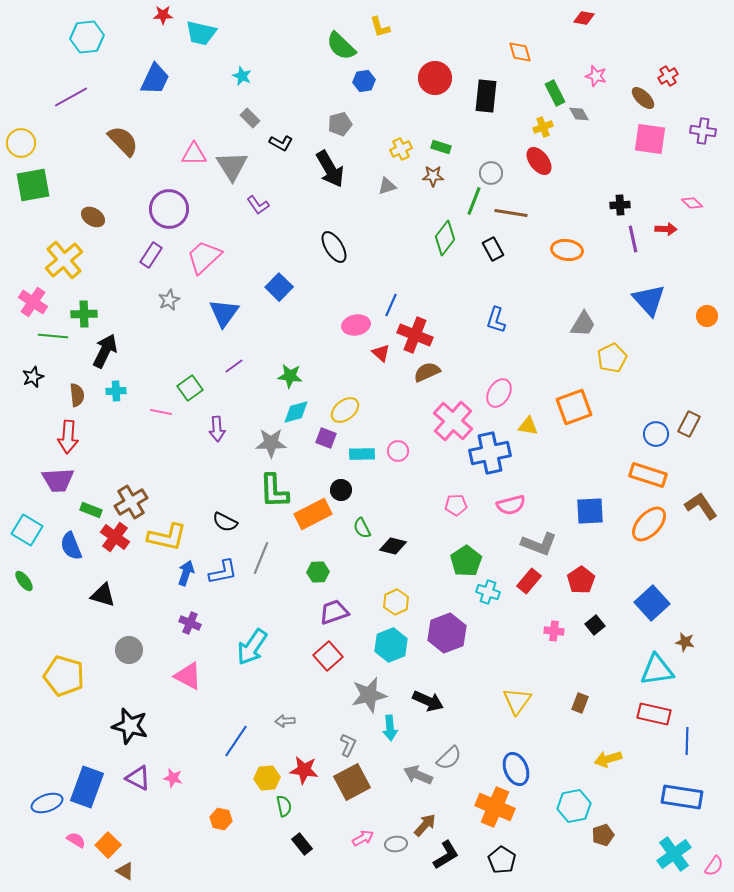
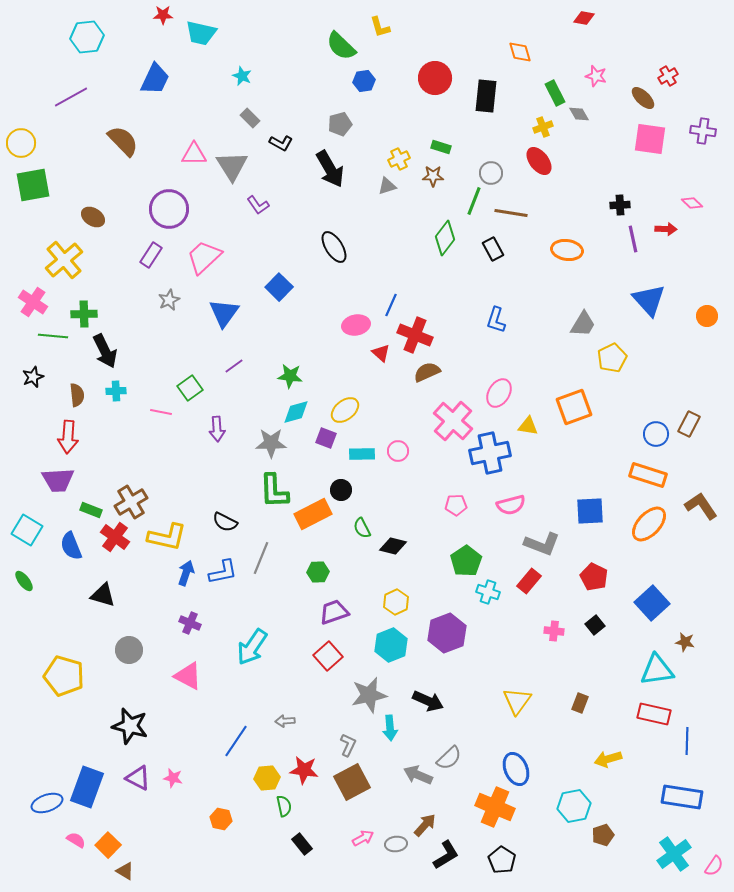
yellow cross at (401, 149): moved 2 px left, 10 px down
black arrow at (105, 351): rotated 128 degrees clockwise
gray L-shape at (539, 544): moved 3 px right
red pentagon at (581, 580): moved 13 px right, 3 px up; rotated 12 degrees counterclockwise
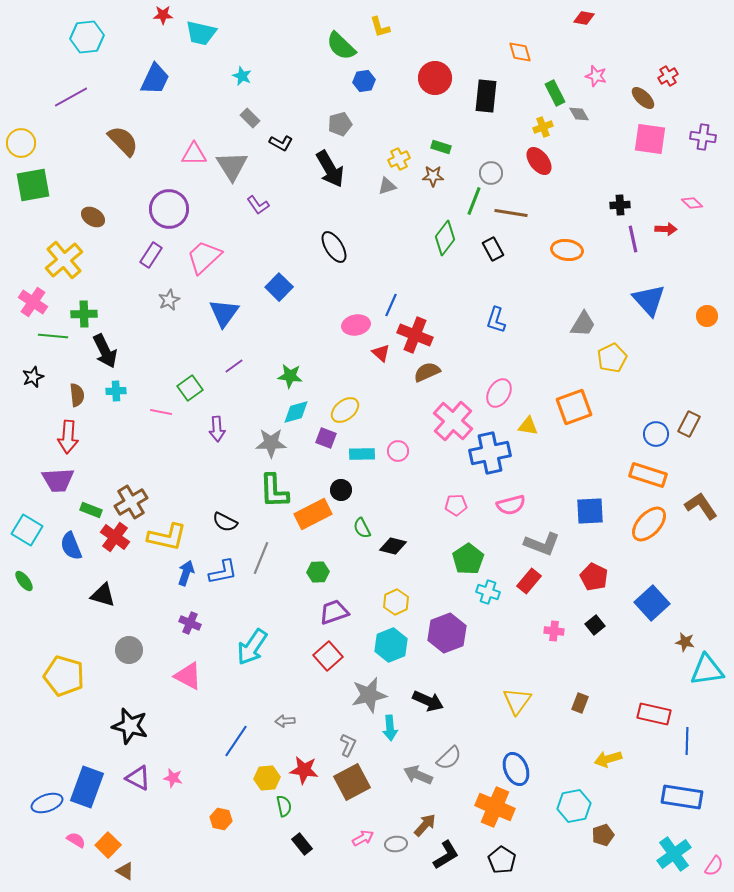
purple cross at (703, 131): moved 6 px down
green pentagon at (466, 561): moved 2 px right, 2 px up
cyan triangle at (657, 670): moved 50 px right
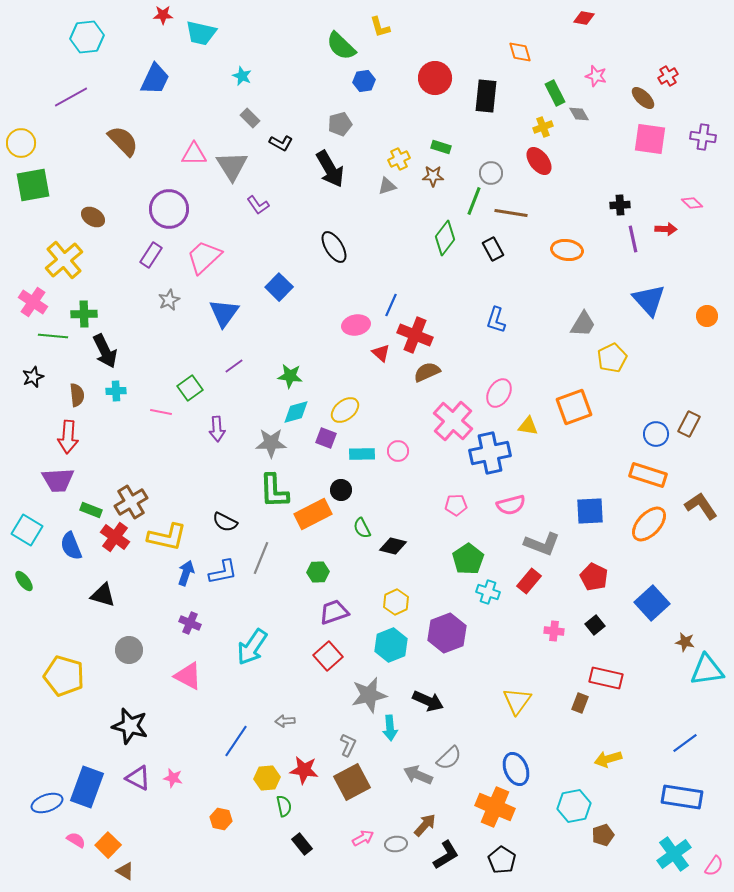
red rectangle at (654, 714): moved 48 px left, 36 px up
blue line at (687, 741): moved 2 px left, 2 px down; rotated 52 degrees clockwise
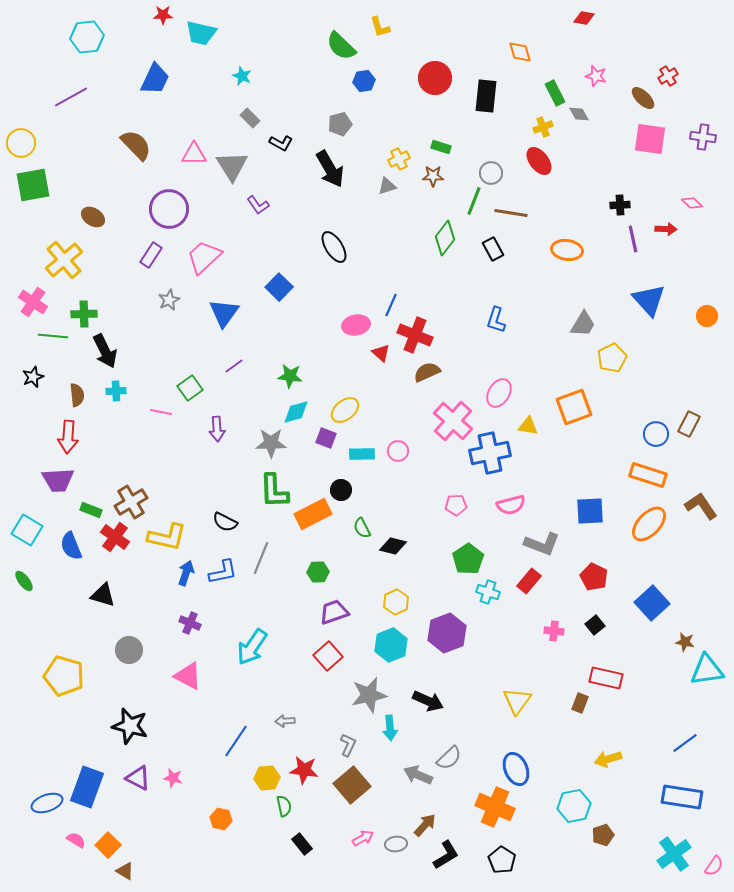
brown semicircle at (123, 141): moved 13 px right, 4 px down
brown square at (352, 782): moved 3 px down; rotated 12 degrees counterclockwise
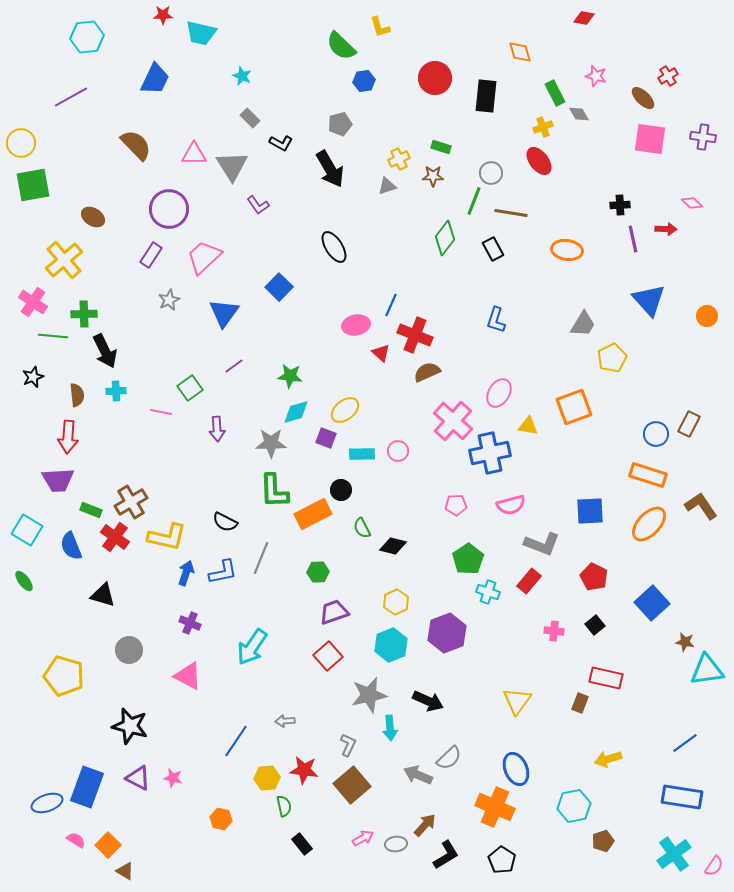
brown pentagon at (603, 835): moved 6 px down
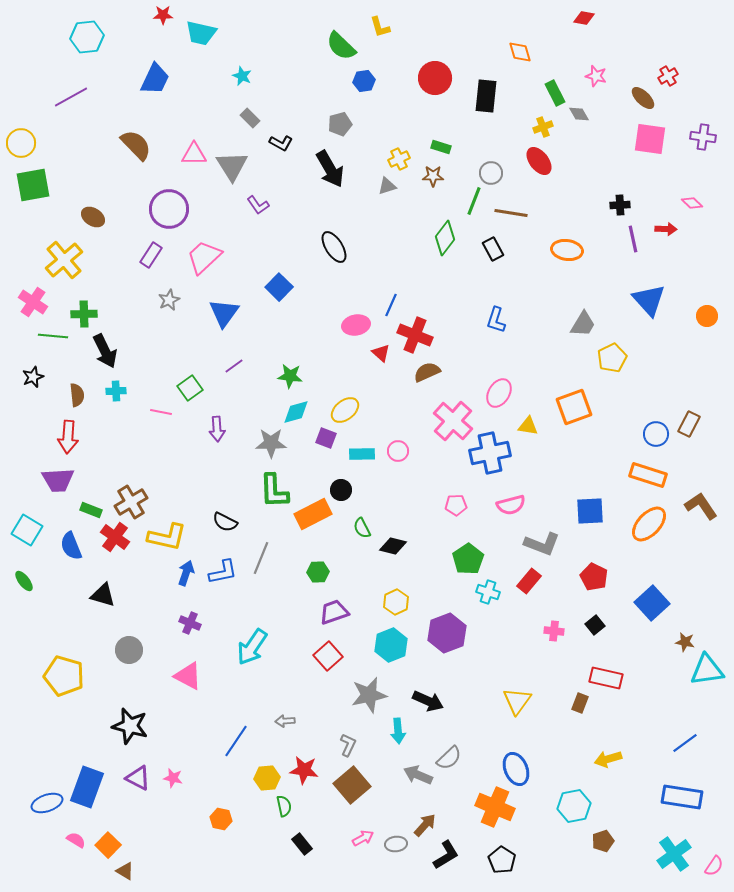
cyan arrow at (390, 728): moved 8 px right, 3 px down
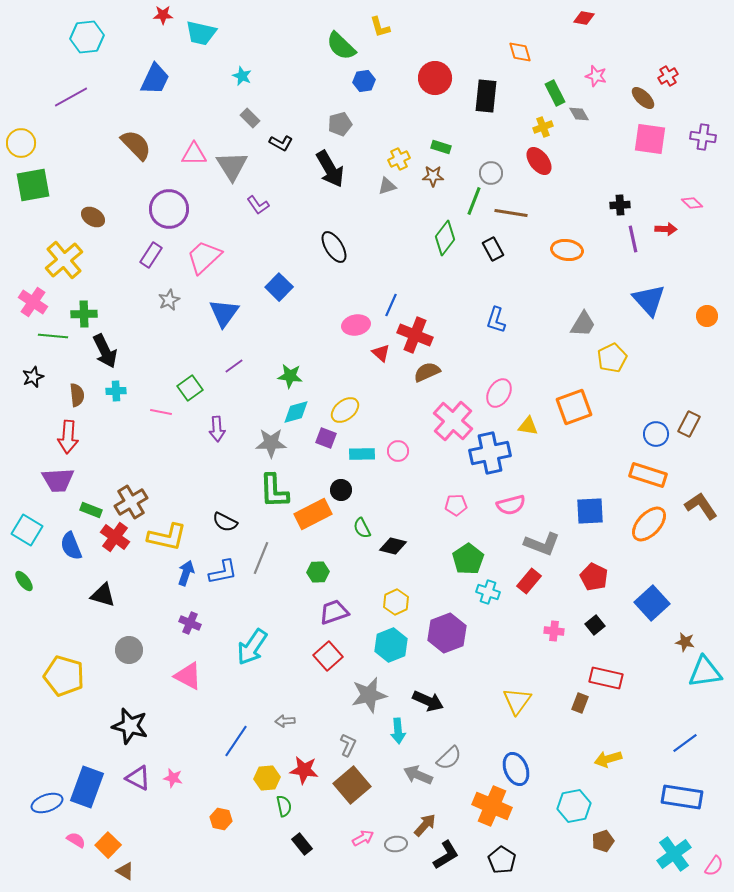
cyan triangle at (707, 670): moved 2 px left, 2 px down
orange cross at (495, 807): moved 3 px left, 1 px up
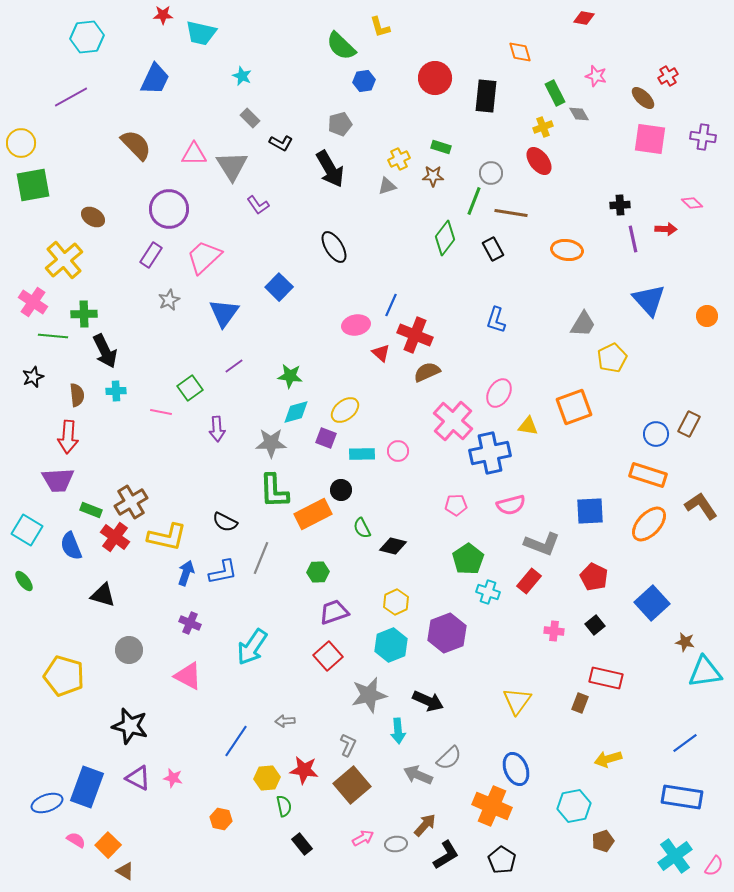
cyan cross at (674, 854): moved 1 px right, 2 px down
